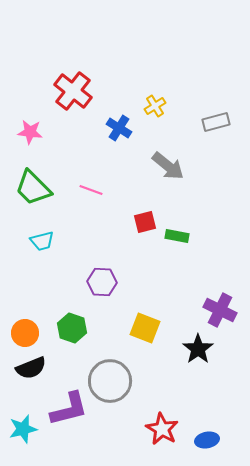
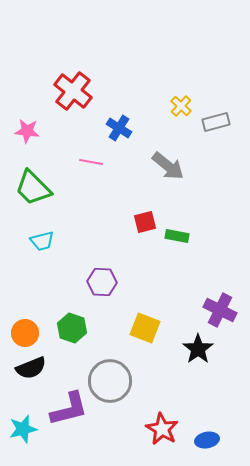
yellow cross: moved 26 px right; rotated 15 degrees counterclockwise
pink star: moved 3 px left, 1 px up
pink line: moved 28 px up; rotated 10 degrees counterclockwise
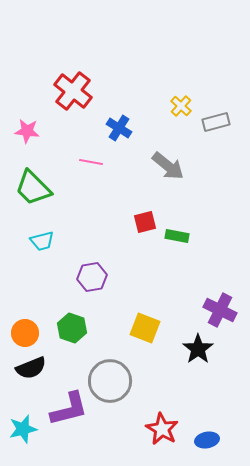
purple hexagon: moved 10 px left, 5 px up; rotated 12 degrees counterclockwise
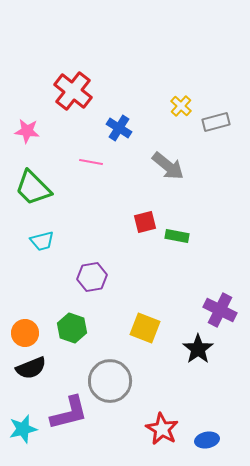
purple L-shape: moved 4 px down
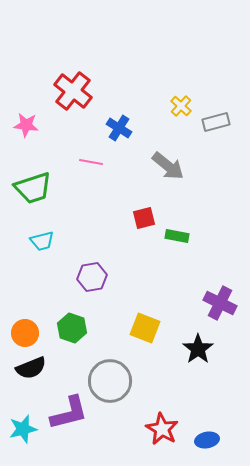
pink star: moved 1 px left, 6 px up
green trapezoid: rotated 63 degrees counterclockwise
red square: moved 1 px left, 4 px up
purple cross: moved 7 px up
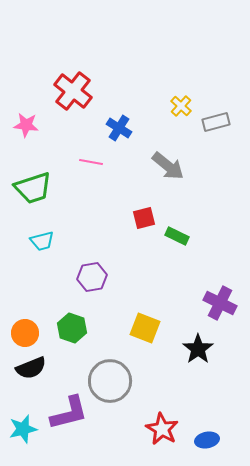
green rectangle: rotated 15 degrees clockwise
